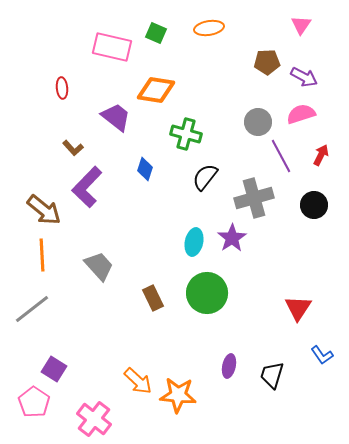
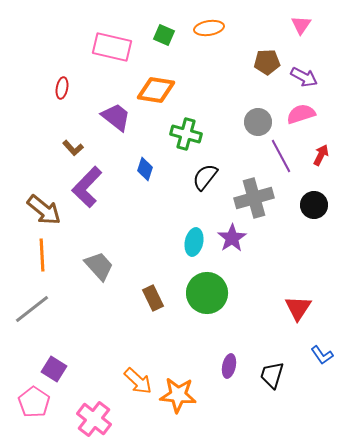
green square: moved 8 px right, 2 px down
red ellipse: rotated 15 degrees clockwise
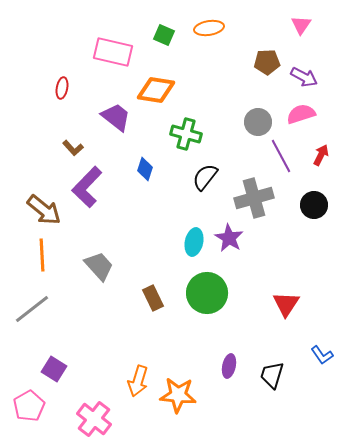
pink rectangle: moved 1 px right, 5 px down
purple star: moved 3 px left; rotated 8 degrees counterclockwise
red triangle: moved 12 px left, 4 px up
orange arrow: rotated 64 degrees clockwise
pink pentagon: moved 5 px left, 4 px down; rotated 8 degrees clockwise
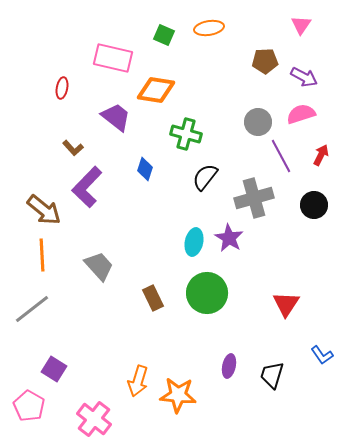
pink rectangle: moved 6 px down
brown pentagon: moved 2 px left, 1 px up
pink pentagon: rotated 12 degrees counterclockwise
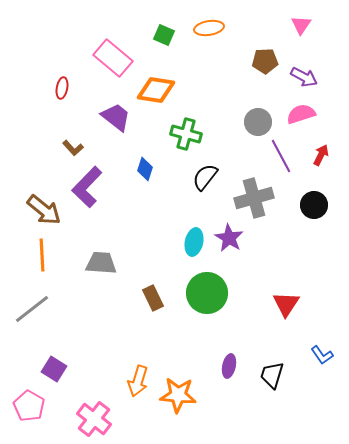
pink rectangle: rotated 27 degrees clockwise
gray trapezoid: moved 2 px right, 3 px up; rotated 44 degrees counterclockwise
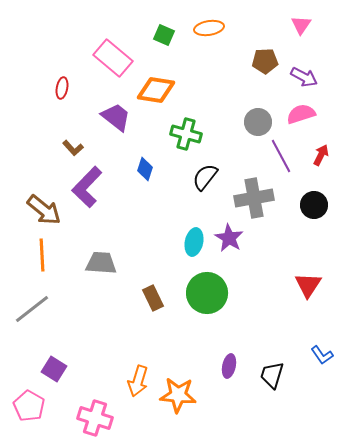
gray cross: rotated 6 degrees clockwise
red triangle: moved 22 px right, 19 px up
pink cross: moved 1 px right, 1 px up; rotated 20 degrees counterclockwise
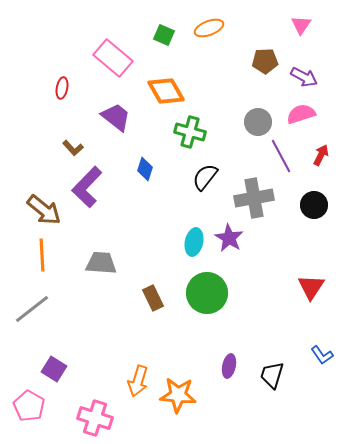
orange ellipse: rotated 12 degrees counterclockwise
orange diamond: moved 10 px right, 1 px down; rotated 51 degrees clockwise
green cross: moved 4 px right, 2 px up
red triangle: moved 3 px right, 2 px down
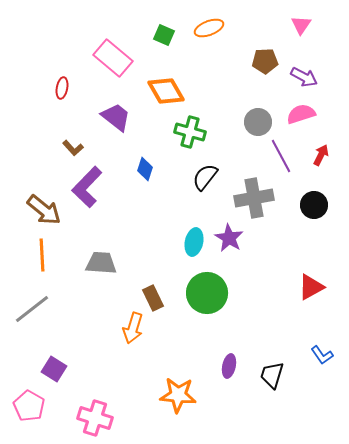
red triangle: rotated 28 degrees clockwise
orange arrow: moved 5 px left, 53 px up
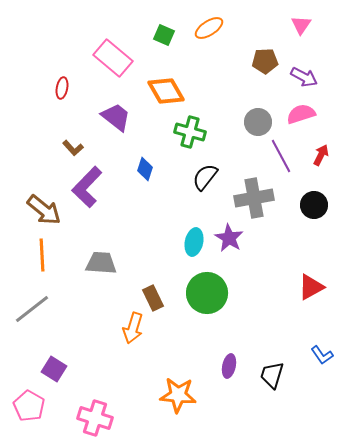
orange ellipse: rotated 12 degrees counterclockwise
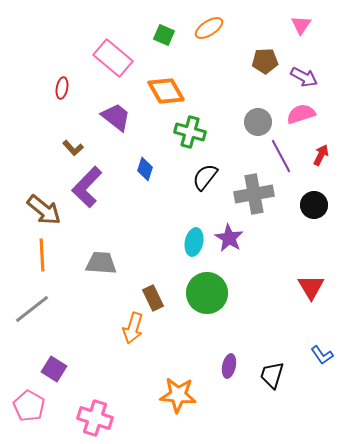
gray cross: moved 4 px up
red triangle: rotated 32 degrees counterclockwise
